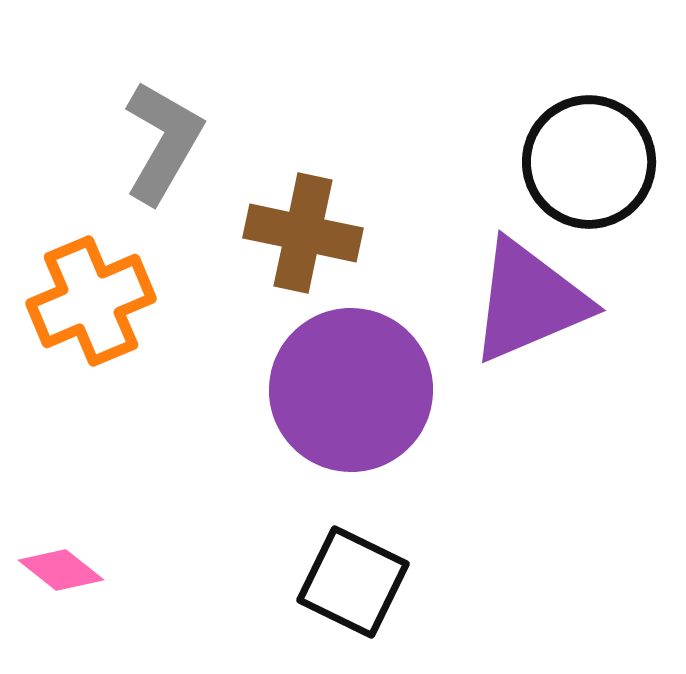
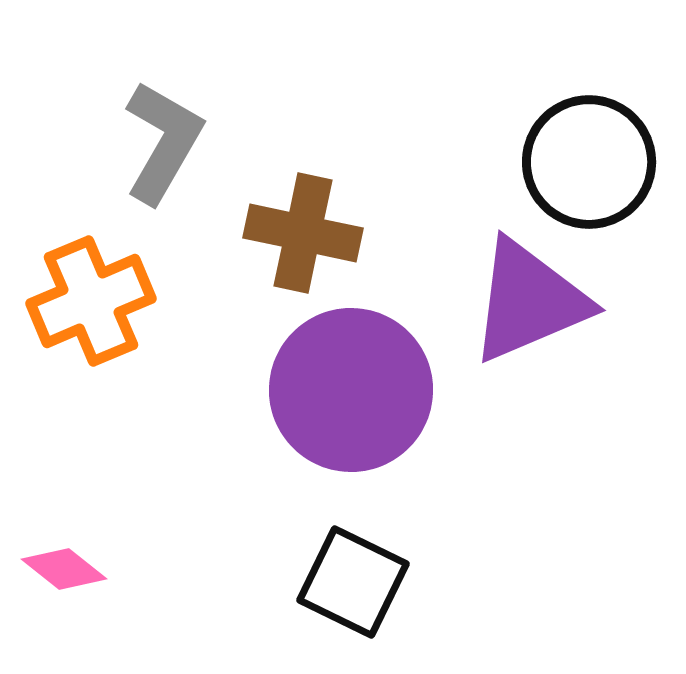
pink diamond: moved 3 px right, 1 px up
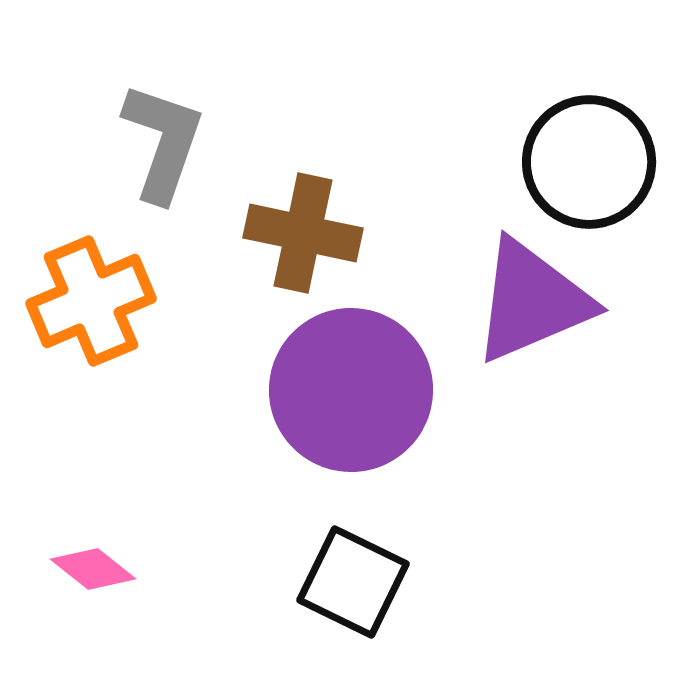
gray L-shape: rotated 11 degrees counterclockwise
purple triangle: moved 3 px right
pink diamond: moved 29 px right
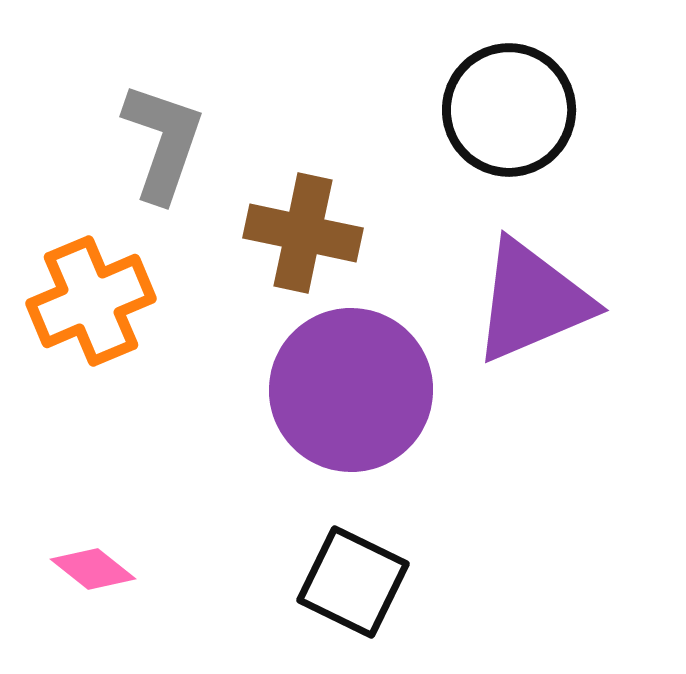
black circle: moved 80 px left, 52 px up
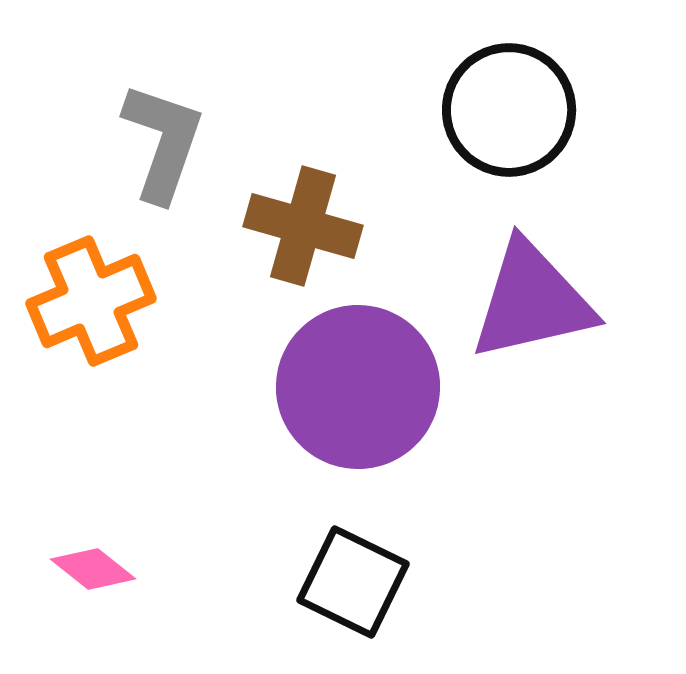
brown cross: moved 7 px up; rotated 4 degrees clockwise
purple triangle: rotated 10 degrees clockwise
purple circle: moved 7 px right, 3 px up
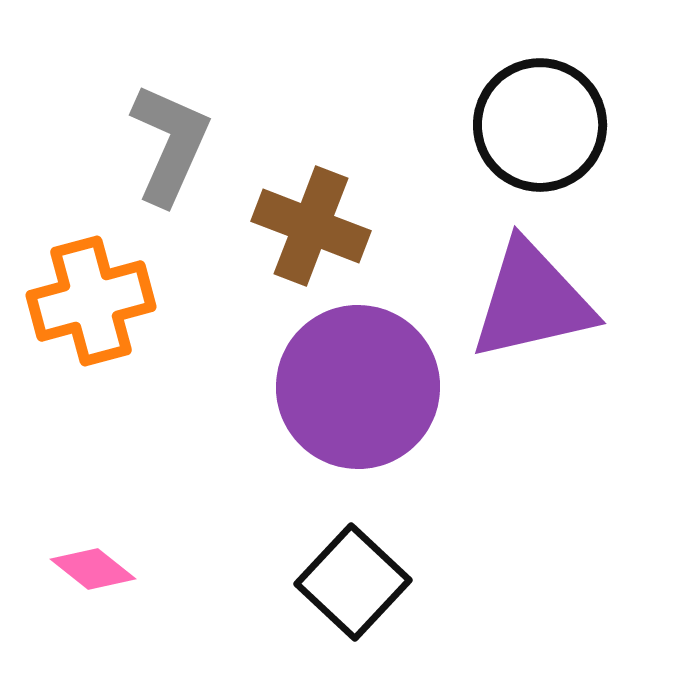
black circle: moved 31 px right, 15 px down
gray L-shape: moved 7 px right, 2 px down; rotated 5 degrees clockwise
brown cross: moved 8 px right; rotated 5 degrees clockwise
orange cross: rotated 8 degrees clockwise
black square: rotated 17 degrees clockwise
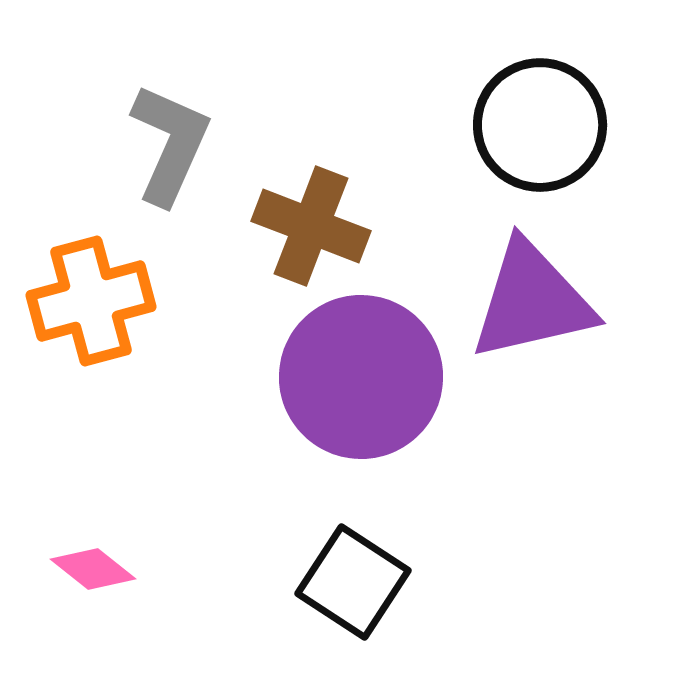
purple circle: moved 3 px right, 10 px up
black square: rotated 10 degrees counterclockwise
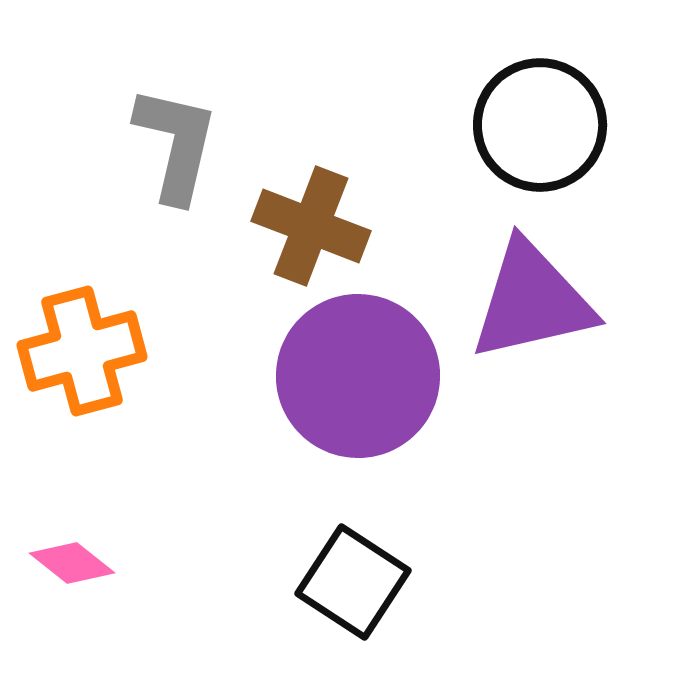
gray L-shape: moved 6 px right; rotated 11 degrees counterclockwise
orange cross: moved 9 px left, 50 px down
purple circle: moved 3 px left, 1 px up
pink diamond: moved 21 px left, 6 px up
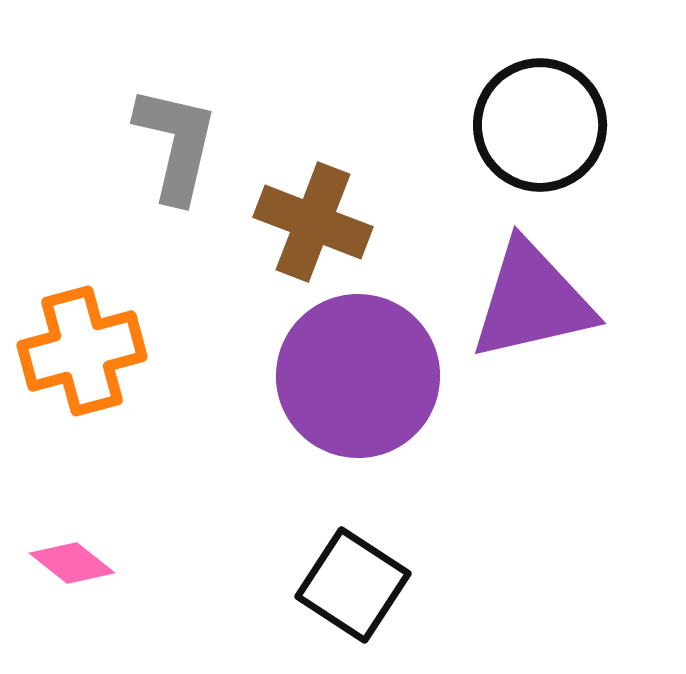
brown cross: moved 2 px right, 4 px up
black square: moved 3 px down
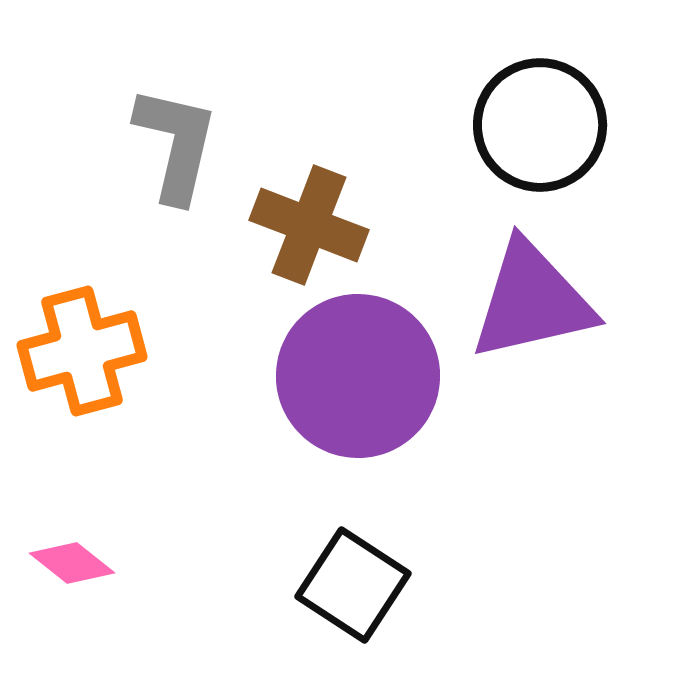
brown cross: moved 4 px left, 3 px down
